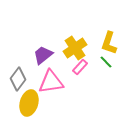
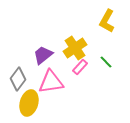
yellow L-shape: moved 2 px left, 22 px up; rotated 10 degrees clockwise
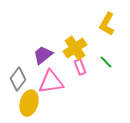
yellow L-shape: moved 3 px down
pink rectangle: rotated 63 degrees counterclockwise
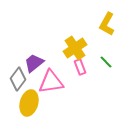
purple trapezoid: moved 9 px left, 8 px down
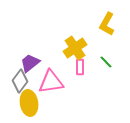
purple trapezoid: moved 4 px left
pink rectangle: rotated 21 degrees clockwise
gray diamond: moved 2 px right, 2 px down
yellow ellipse: rotated 25 degrees counterclockwise
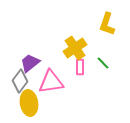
yellow L-shape: rotated 10 degrees counterclockwise
green line: moved 3 px left, 1 px down
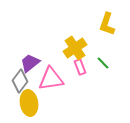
pink rectangle: rotated 21 degrees counterclockwise
pink triangle: moved 3 px up
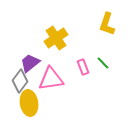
yellow cross: moved 19 px left, 10 px up
pink rectangle: moved 3 px right
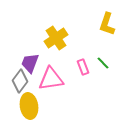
purple trapezoid: rotated 30 degrees counterclockwise
yellow ellipse: moved 3 px down
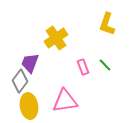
green line: moved 2 px right, 2 px down
pink triangle: moved 14 px right, 22 px down
